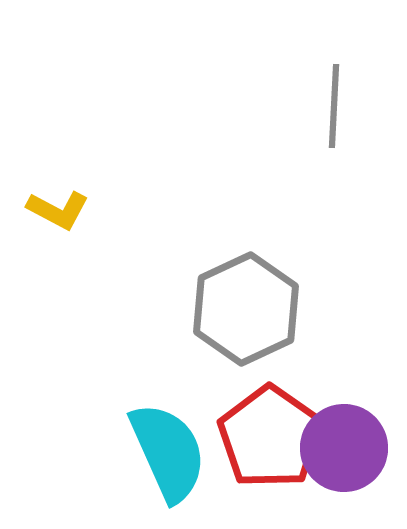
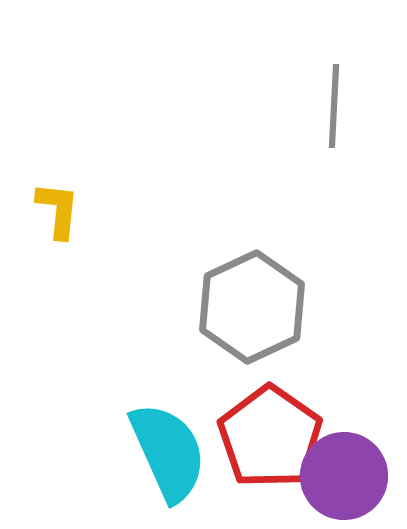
yellow L-shape: rotated 112 degrees counterclockwise
gray hexagon: moved 6 px right, 2 px up
purple circle: moved 28 px down
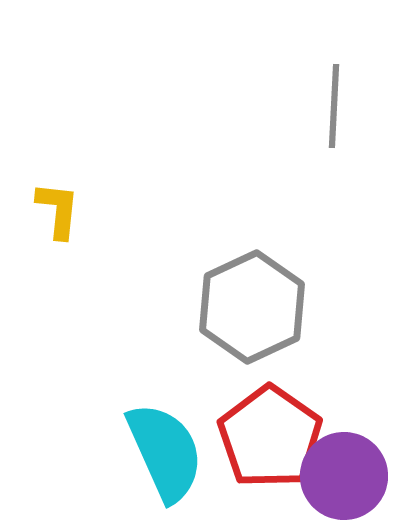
cyan semicircle: moved 3 px left
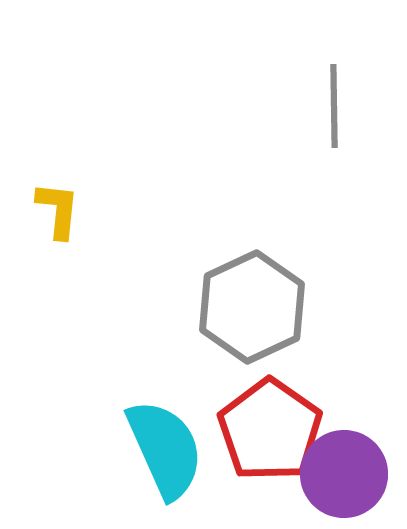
gray line: rotated 4 degrees counterclockwise
red pentagon: moved 7 px up
cyan semicircle: moved 3 px up
purple circle: moved 2 px up
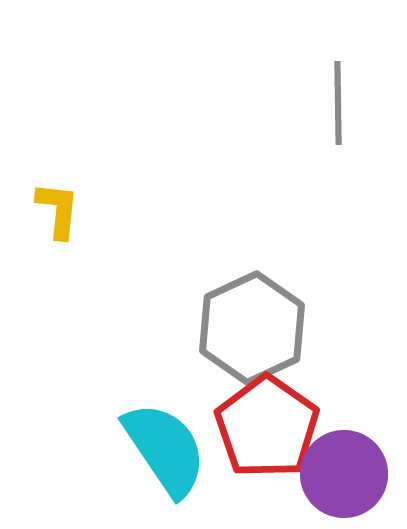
gray line: moved 4 px right, 3 px up
gray hexagon: moved 21 px down
red pentagon: moved 3 px left, 3 px up
cyan semicircle: rotated 10 degrees counterclockwise
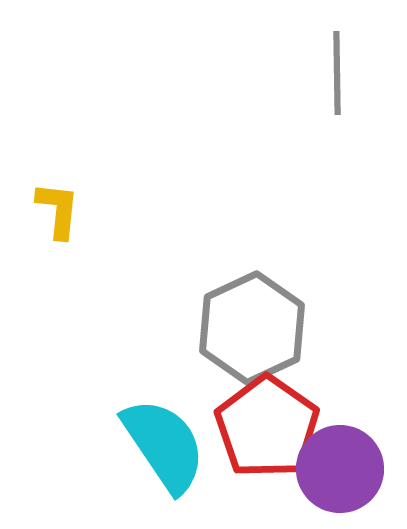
gray line: moved 1 px left, 30 px up
cyan semicircle: moved 1 px left, 4 px up
purple circle: moved 4 px left, 5 px up
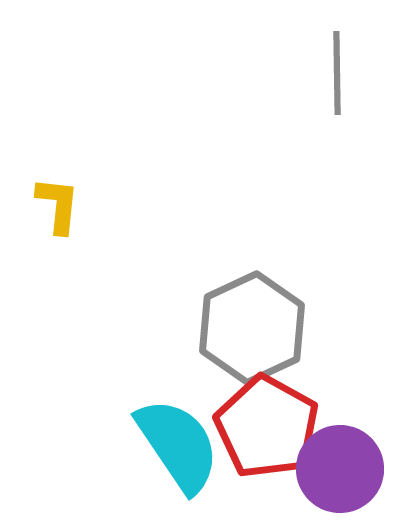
yellow L-shape: moved 5 px up
red pentagon: rotated 6 degrees counterclockwise
cyan semicircle: moved 14 px right
